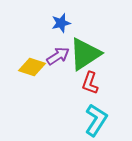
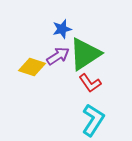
blue star: moved 1 px right, 6 px down
red L-shape: rotated 55 degrees counterclockwise
cyan L-shape: moved 3 px left
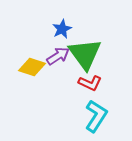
blue star: rotated 12 degrees counterclockwise
green triangle: rotated 33 degrees counterclockwise
red L-shape: rotated 30 degrees counterclockwise
cyan L-shape: moved 3 px right, 4 px up
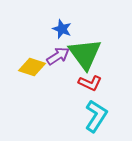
blue star: rotated 24 degrees counterclockwise
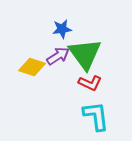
blue star: rotated 30 degrees counterclockwise
cyan L-shape: rotated 40 degrees counterclockwise
